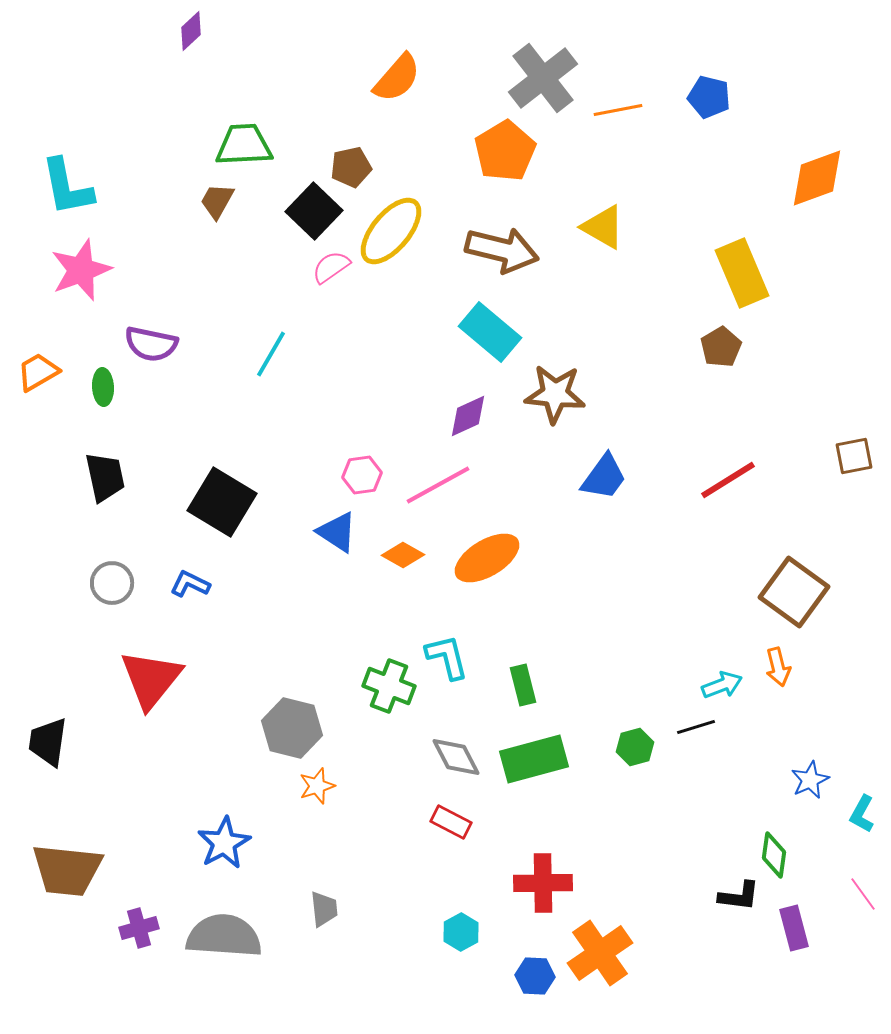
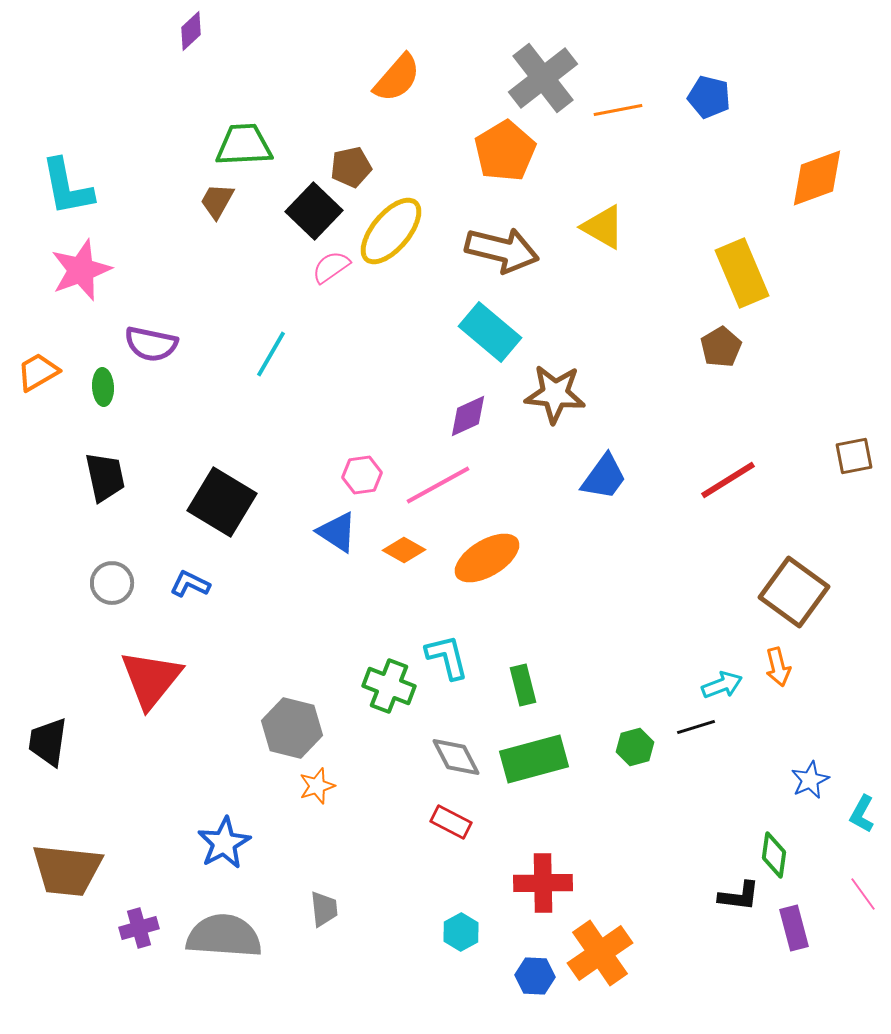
orange diamond at (403, 555): moved 1 px right, 5 px up
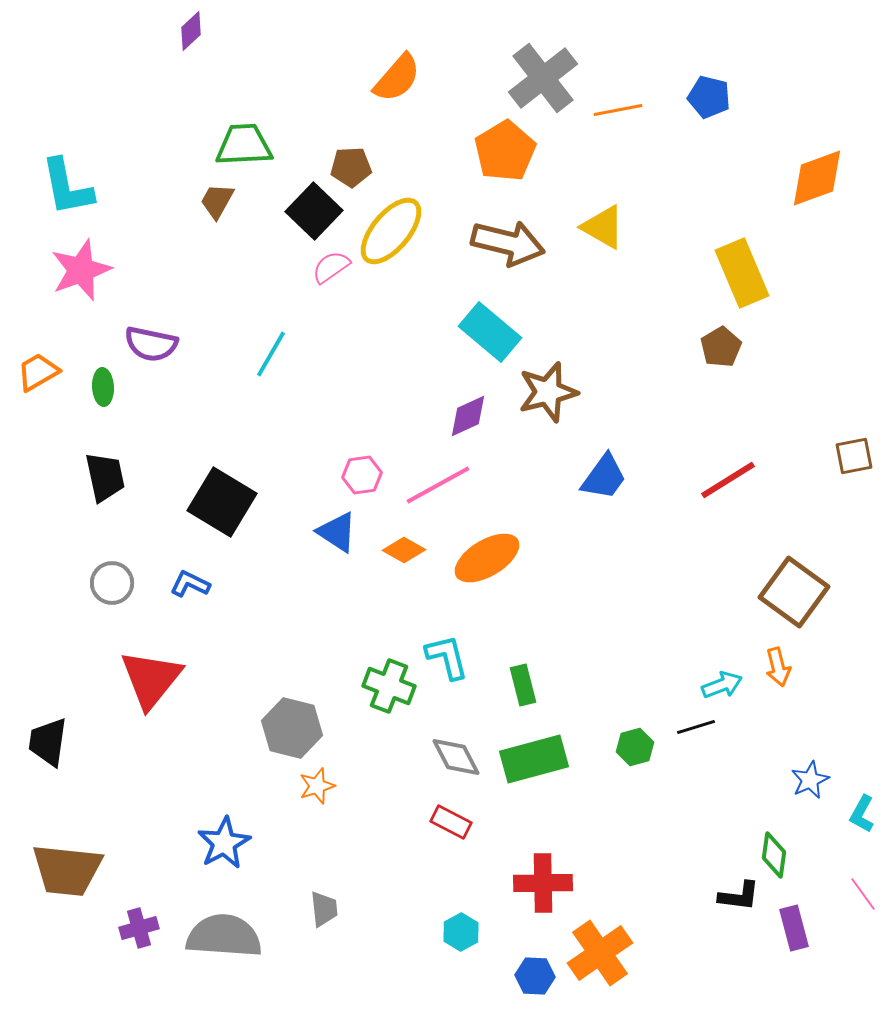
brown pentagon at (351, 167): rotated 9 degrees clockwise
brown arrow at (502, 250): moved 6 px right, 7 px up
brown star at (555, 394): moved 7 px left, 2 px up; rotated 20 degrees counterclockwise
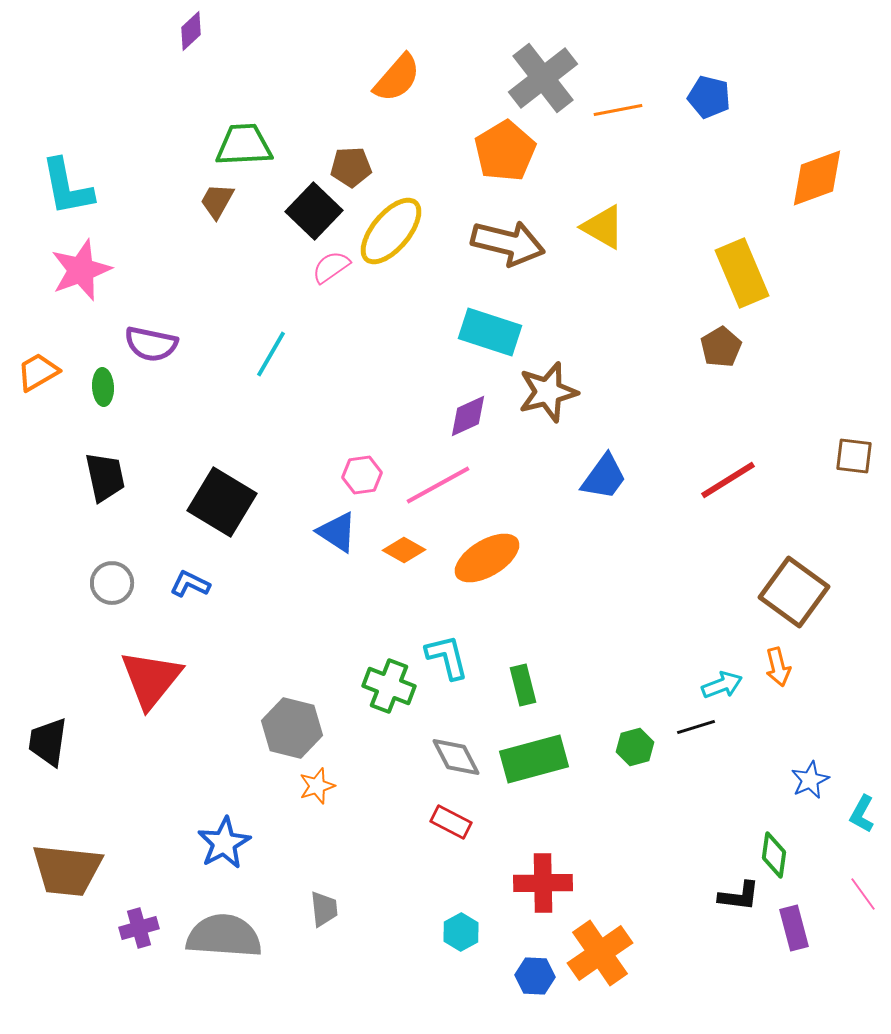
cyan rectangle at (490, 332): rotated 22 degrees counterclockwise
brown square at (854, 456): rotated 18 degrees clockwise
